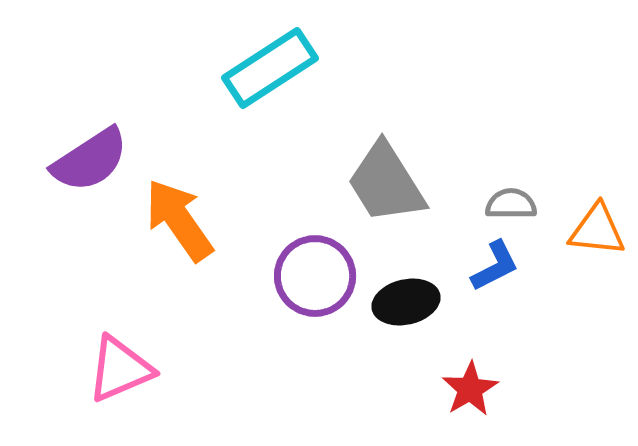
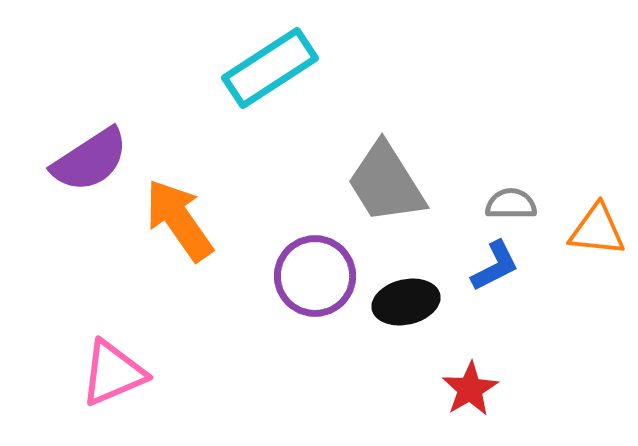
pink triangle: moved 7 px left, 4 px down
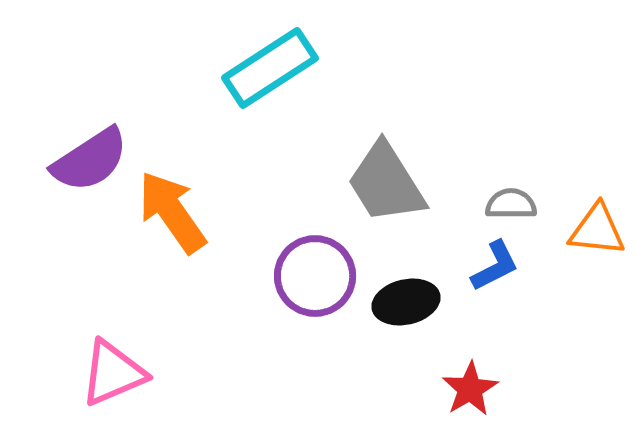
orange arrow: moved 7 px left, 8 px up
